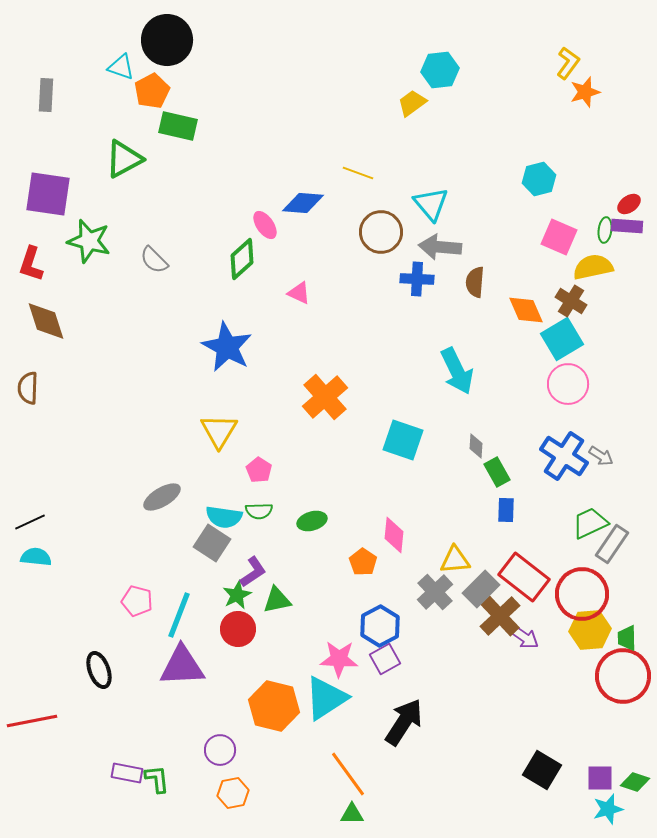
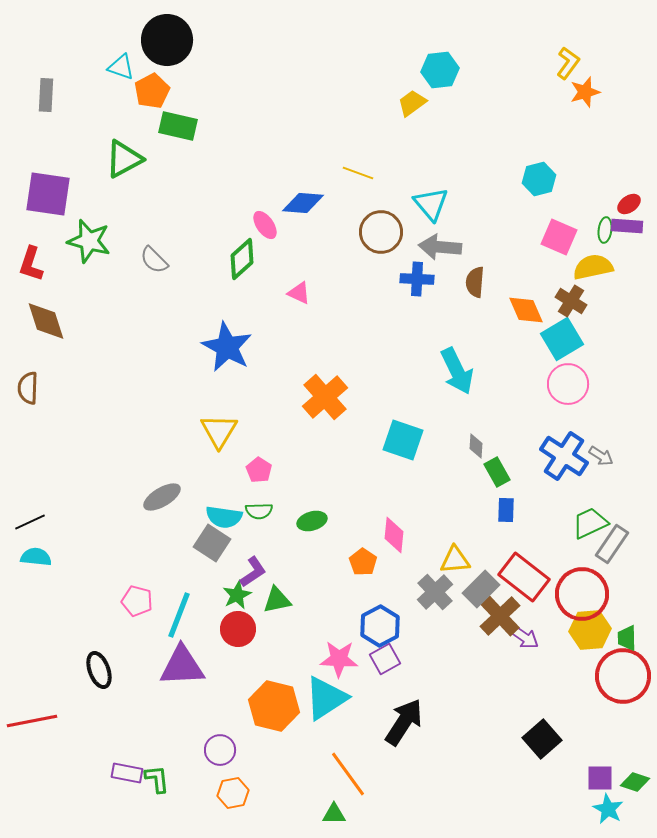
black square at (542, 770): moved 31 px up; rotated 18 degrees clockwise
cyan star at (608, 809): rotated 28 degrees counterclockwise
green triangle at (352, 814): moved 18 px left
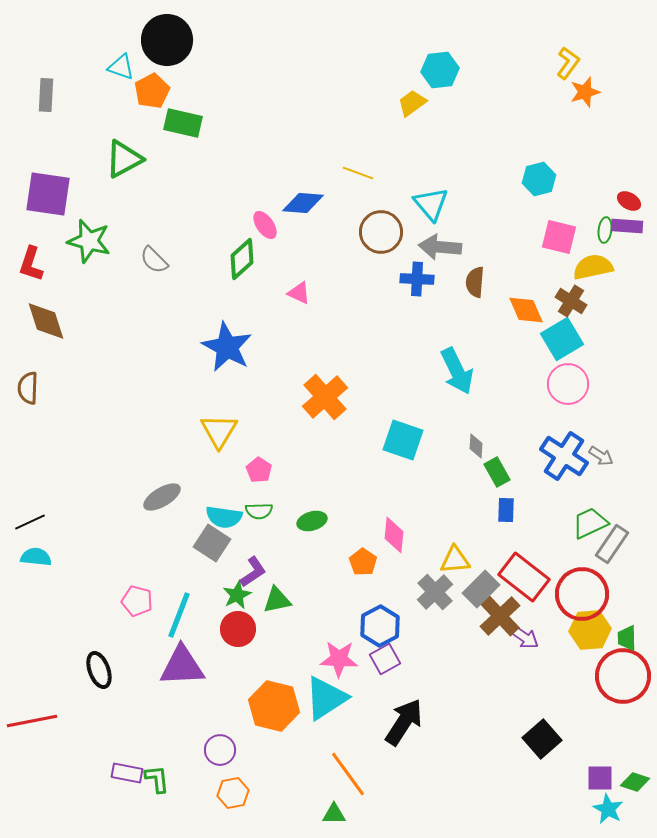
green rectangle at (178, 126): moved 5 px right, 3 px up
red ellipse at (629, 204): moved 3 px up; rotated 65 degrees clockwise
pink square at (559, 237): rotated 9 degrees counterclockwise
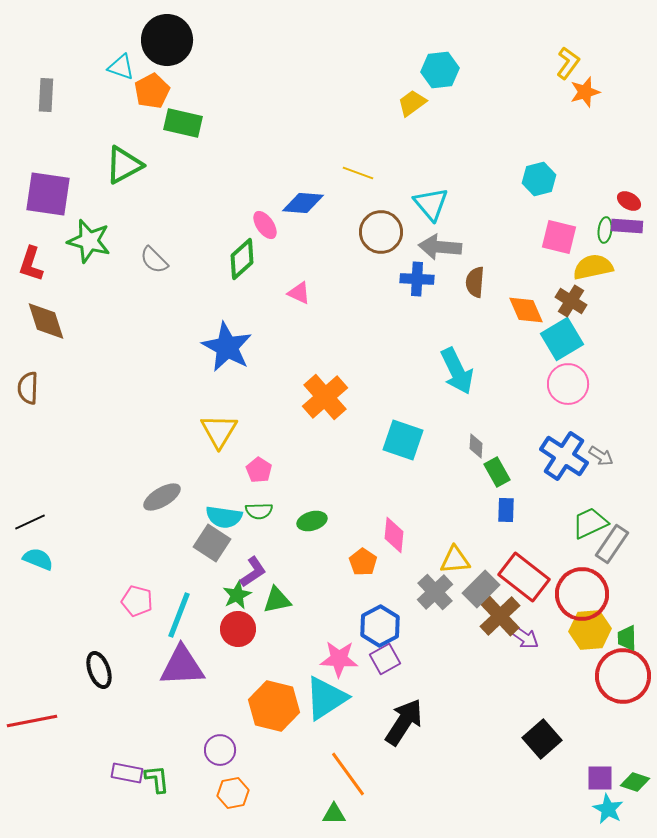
green triangle at (124, 159): moved 6 px down
cyan semicircle at (36, 557): moved 2 px right, 2 px down; rotated 16 degrees clockwise
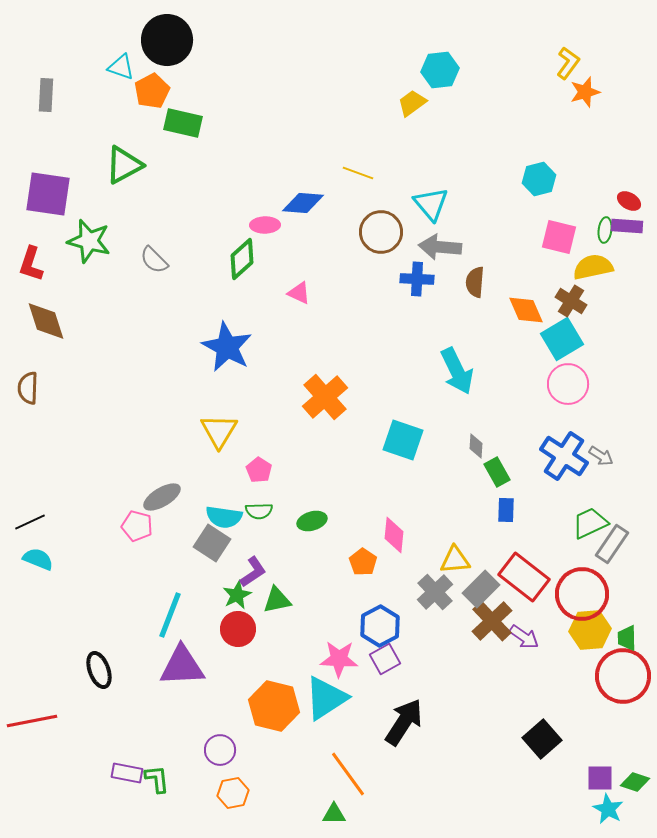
pink ellipse at (265, 225): rotated 56 degrees counterclockwise
pink pentagon at (137, 601): moved 75 px up
cyan line at (179, 615): moved 9 px left
brown cross at (500, 616): moved 8 px left, 5 px down
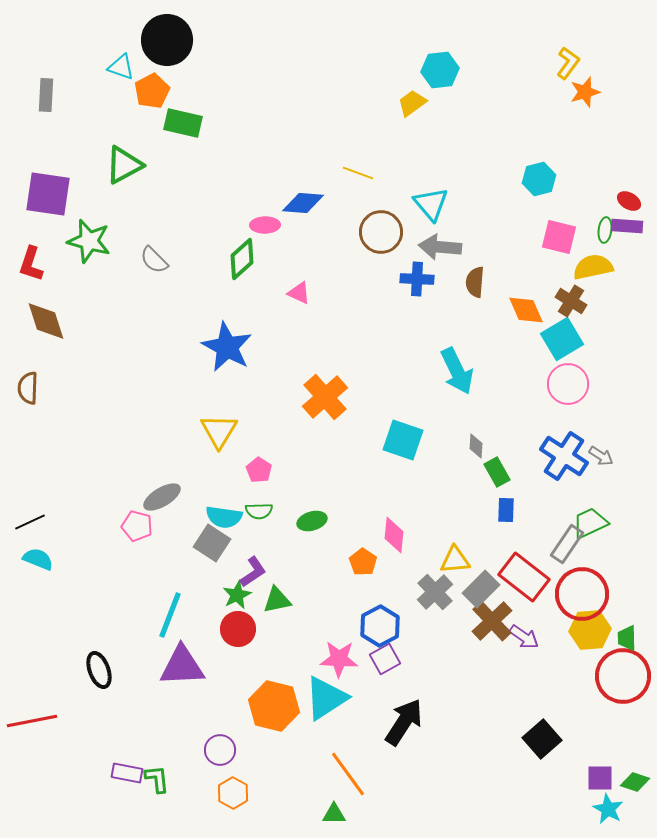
gray rectangle at (612, 544): moved 45 px left
orange hexagon at (233, 793): rotated 20 degrees counterclockwise
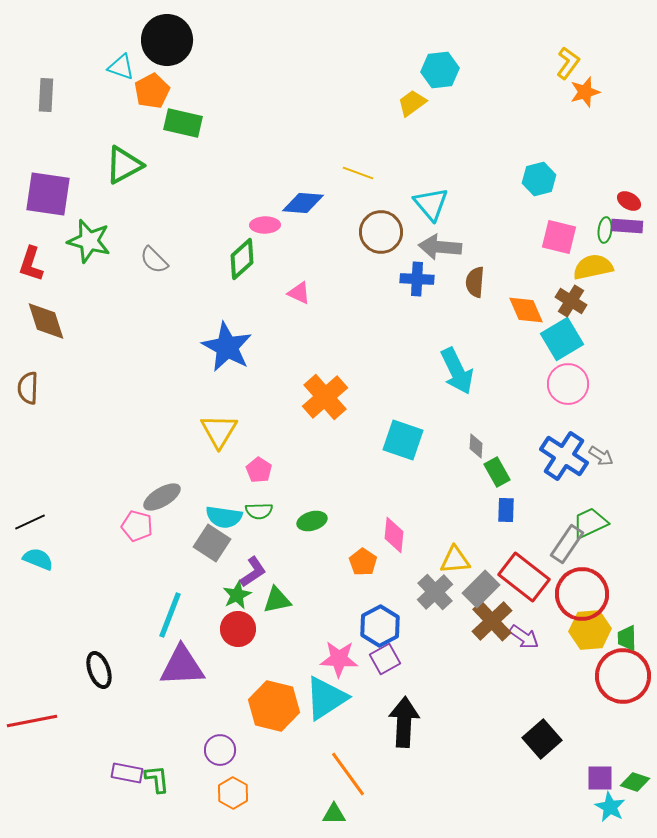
black arrow at (404, 722): rotated 30 degrees counterclockwise
cyan star at (608, 809): moved 2 px right, 2 px up
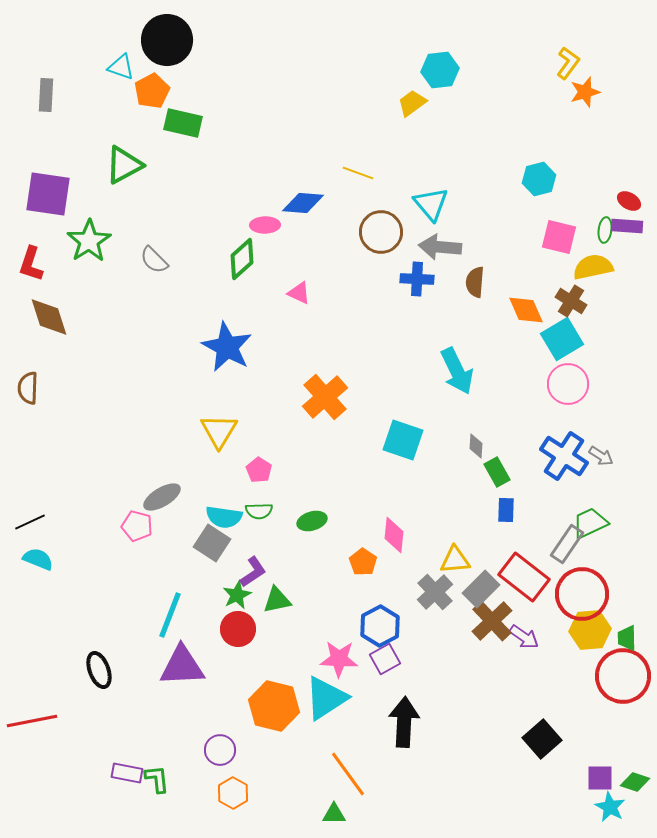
green star at (89, 241): rotated 24 degrees clockwise
brown diamond at (46, 321): moved 3 px right, 4 px up
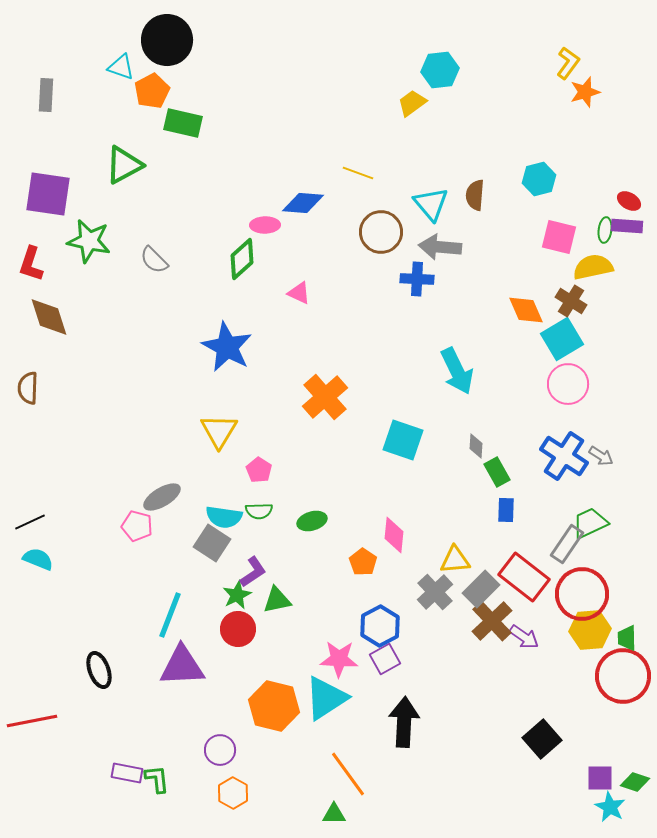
green star at (89, 241): rotated 27 degrees counterclockwise
brown semicircle at (475, 282): moved 87 px up
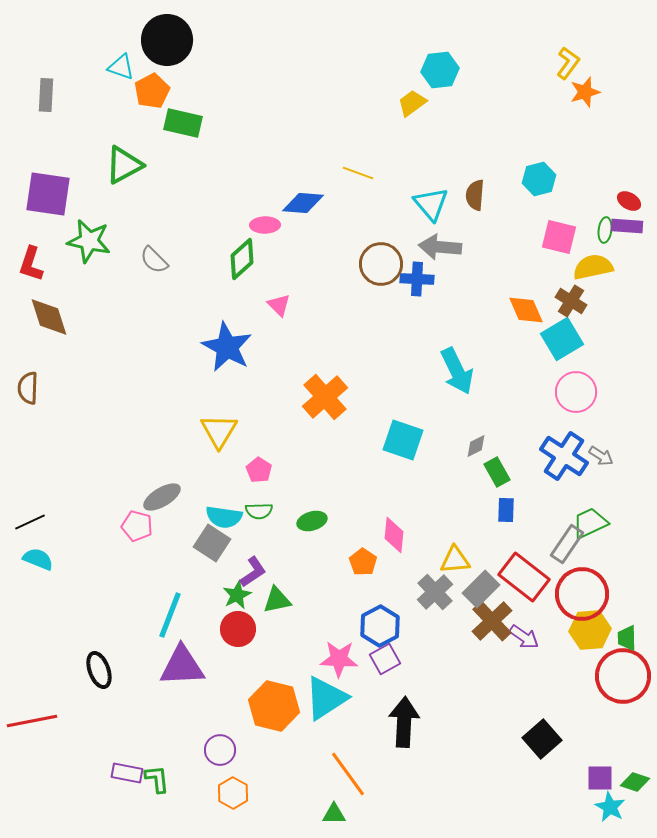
brown circle at (381, 232): moved 32 px down
pink triangle at (299, 293): moved 20 px left, 12 px down; rotated 20 degrees clockwise
pink circle at (568, 384): moved 8 px right, 8 px down
gray diamond at (476, 446): rotated 60 degrees clockwise
